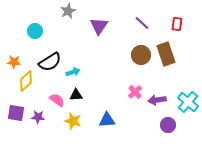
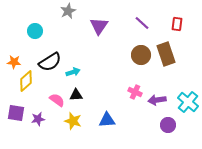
pink cross: rotated 24 degrees counterclockwise
purple star: moved 2 px down; rotated 16 degrees counterclockwise
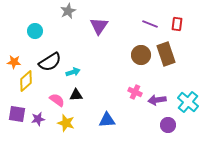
purple line: moved 8 px right, 1 px down; rotated 21 degrees counterclockwise
purple square: moved 1 px right, 1 px down
yellow star: moved 7 px left, 2 px down
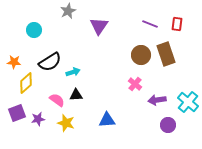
cyan circle: moved 1 px left, 1 px up
yellow diamond: moved 2 px down
pink cross: moved 8 px up; rotated 16 degrees clockwise
purple square: moved 1 px up; rotated 30 degrees counterclockwise
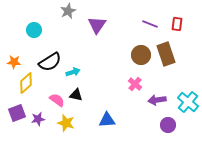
purple triangle: moved 2 px left, 1 px up
black triangle: rotated 16 degrees clockwise
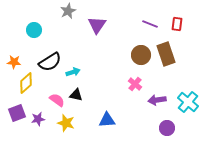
purple circle: moved 1 px left, 3 px down
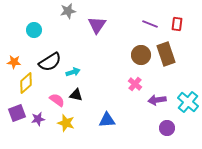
gray star: rotated 14 degrees clockwise
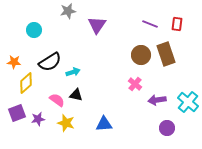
blue triangle: moved 3 px left, 4 px down
